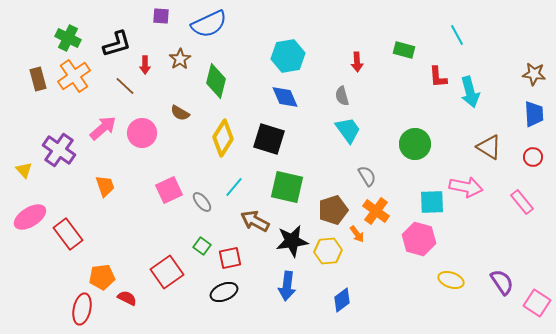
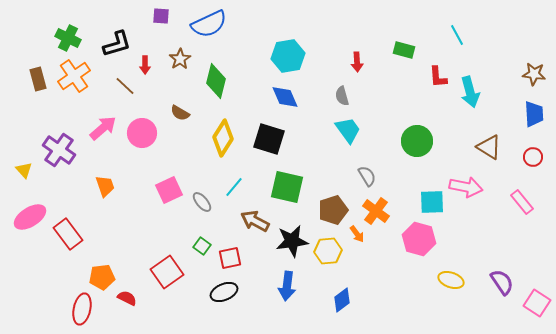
green circle at (415, 144): moved 2 px right, 3 px up
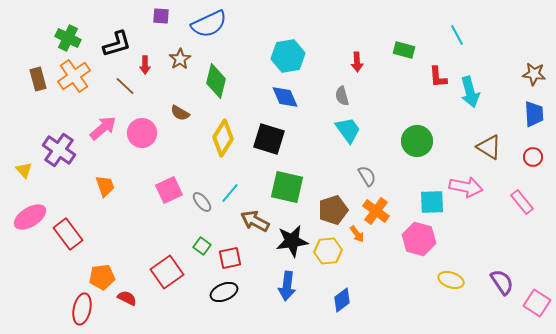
cyan line at (234, 187): moved 4 px left, 6 px down
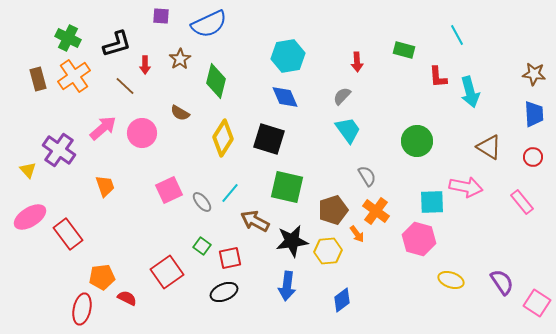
gray semicircle at (342, 96): rotated 60 degrees clockwise
yellow triangle at (24, 170): moved 4 px right
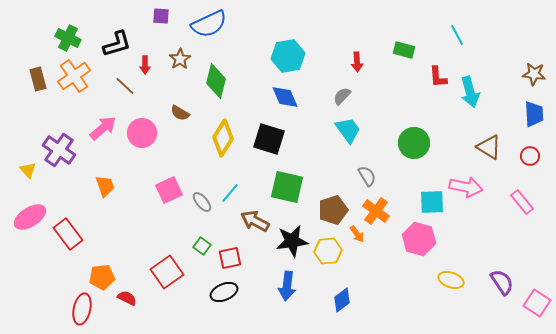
green circle at (417, 141): moved 3 px left, 2 px down
red circle at (533, 157): moved 3 px left, 1 px up
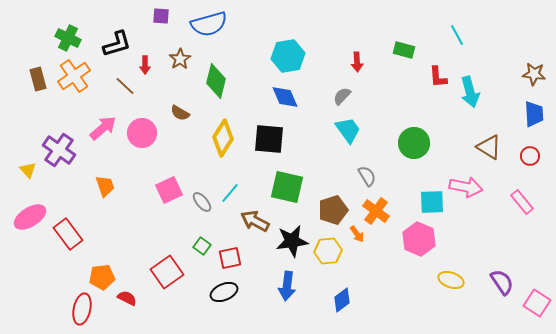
blue semicircle at (209, 24): rotated 9 degrees clockwise
black square at (269, 139): rotated 12 degrees counterclockwise
pink hexagon at (419, 239): rotated 8 degrees clockwise
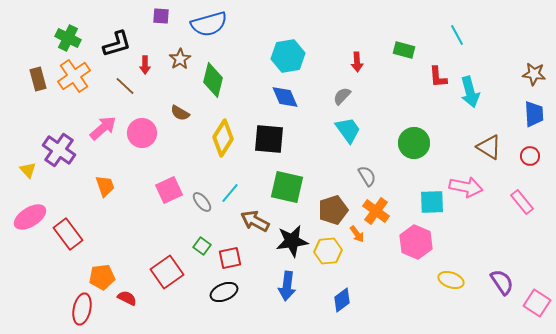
green diamond at (216, 81): moved 3 px left, 1 px up
pink hexagon at (419, 239): moved 3 px left, 3 px down
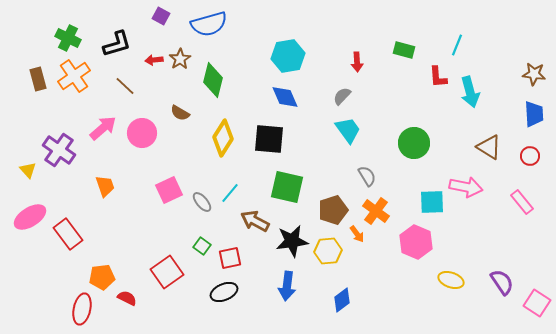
purple square at (161, 16): rotated 24 degrees clockwise
cyan line at (457, 35): moved 10 px down; rotated 50 degrees clockwise
red arrow at (145, 65): moved 9 px right, 5 px up; rotated 84 degrees clockwise
